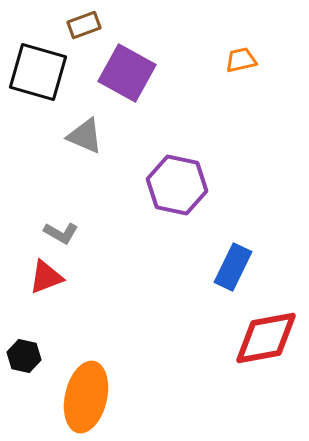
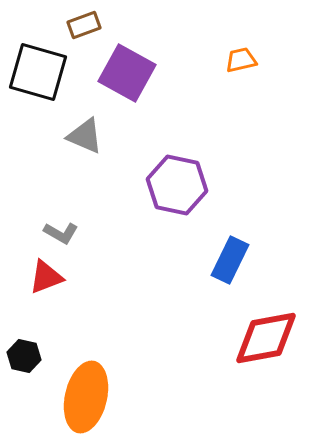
blue rectangle: moved 3 px left, 7 px up
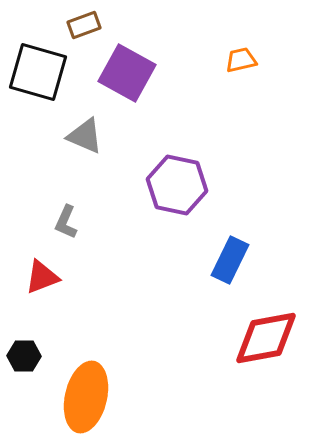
gray L-shape: moved 5 px right, 11 px up; rotated 84 degrees clockwise
red triangle: moved 4 px left
black hexagon: rotated 12 degrees counterclockwise
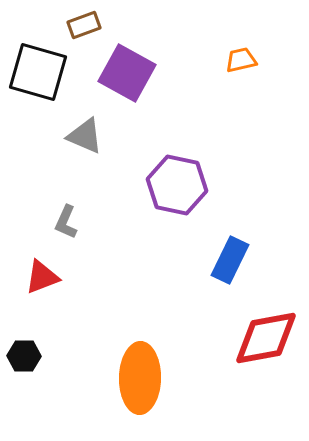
orange ellipse: moved 54 px right, 19 px up; rotated 12 degrees counterclockwise
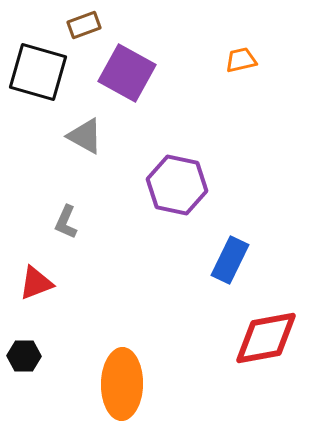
gray triangle: rotated 6 degrees clockwise
red triangle: moved 6 px left, 6 px down
orange ellipse: moved 18 px left, 6 px down
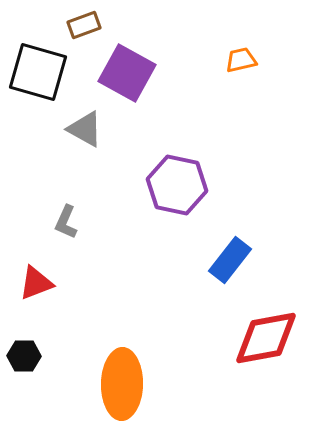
gray triangle: moved 7 px up
blue rectangle: rotated 12 degrees clockwise
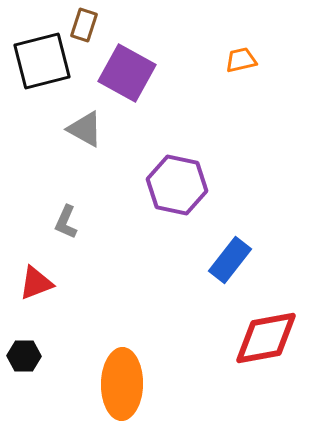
brown rectangle: rotated 52 degrees counterclockwise
black square: moved 4 px right, 11 px up; rotated 30 degrees counterclockwise
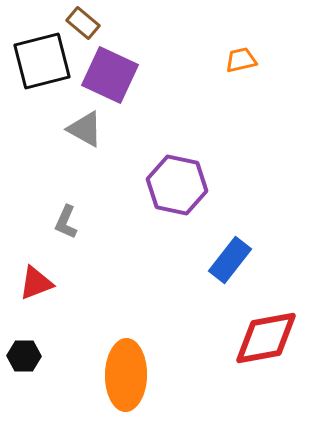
brown rectangle: moved 1 px left, 2 px up; rotated 68 degrees counterclockwise
purple square: moved 17 px left, 2 px down; rotated 4 degrees counterclockwise
orange ellipse: moved 4 px right, 9 px up
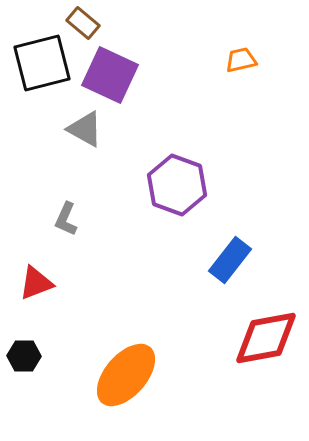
black square: moved 2 px down
purple hexagon: rotated 8 degrees clockwise
gray L-shape: moved 3 px up
orange ellipse: rotated 40 degrees clockwise
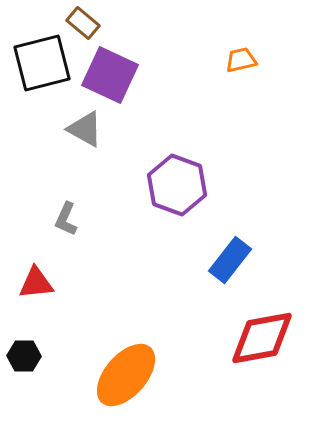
red triangle: rotated 15 degrees clockwise
red diamond: moved 4 px left
